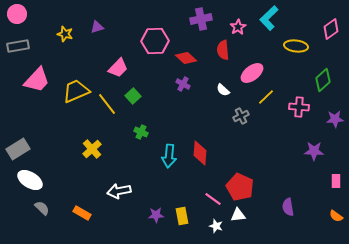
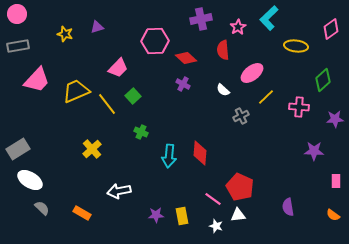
orange semicircle at (336, 216): moved 3 px left, 1 px up
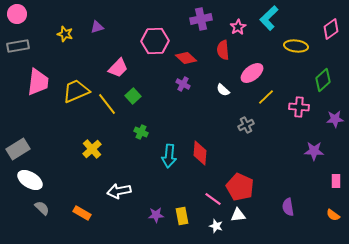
pink trapezoid at (37, 80): moved 1 px right, 2 px down; rotated 36 degrees counterclockwise
gray cross at (241, 116): moved 5 px right, 9 px down
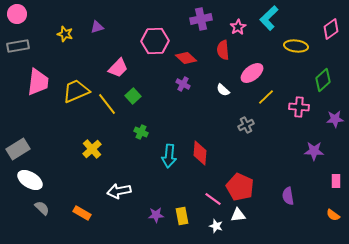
purple semicircle at (288, 207): moved 11 px up
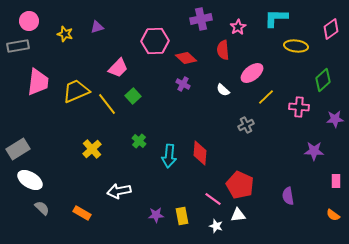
pink circle at (17, 14): moved 12 px right, 7 px down
cyan L-shape at (269, 18): moved 7 px right; rotated 45 degrees clockwise
green cross at (141, 132): moved 2 px left, 9 px down; rotated 16 degrees clockwise
red pentagon at (240, 187): moved 2 px up
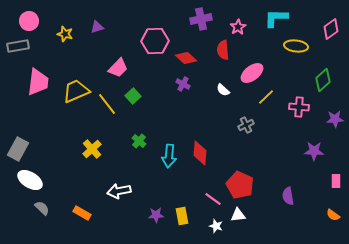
gray rectangle at (18, 149): rotated 30 degrees counterclockwise
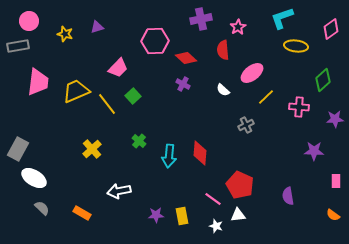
cyan L-shape at (276, 18): moved 6 px right; rotated 20 degrees counterclockwise
white ellipse at (30, 180): moved 4 px right, 2 px up
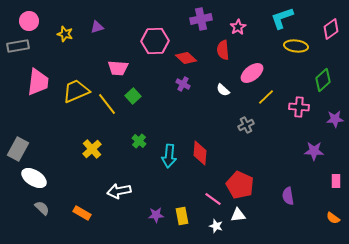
pink trapezoid at (118, 68): rotated 50 degrees clockwise
orange semicircle at (333, 215): moved 3 px down
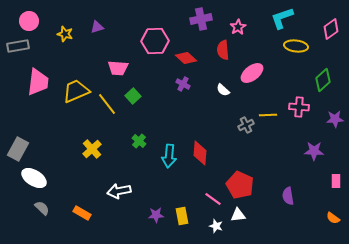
yellow line at (266, 97): moved 2 px right, 18 px down; rotated 42 degrees clockwise
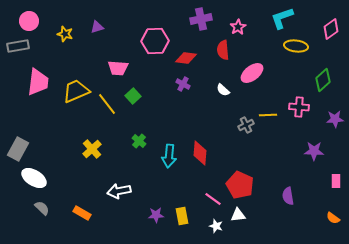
red diamond at (186, 58): rotated 35 degrees counterclockwise
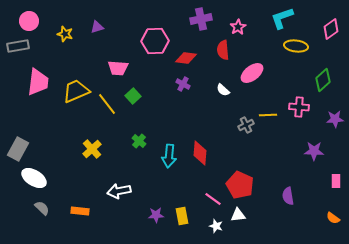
orange rectangle at (82, 213): moved 2 px left, 2 px up; rotated 24 degrees counterclockwise
